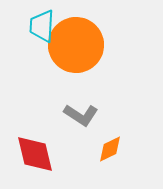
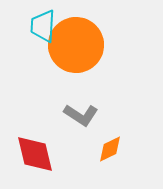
cyan trapezoid: moved 1 px right
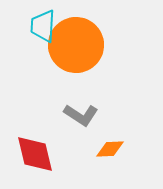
orange diamond: rotated 24 degrees clockwise
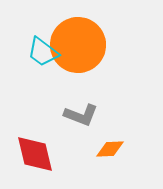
cyan trapezoid: moved 26 px down; rotated 56 degrees counterclockwise
orange circle: moved 2 px right
gray L-shape: rotated 12 degrees counterclockwise
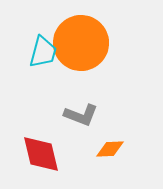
orange circle: moved 3 px right, 2 px up
cyan trapezoid: rotated 112 degrees counterclockwise
red diamond: moved 6 px right
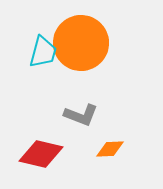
red diamond: rotated 63 degrees counterclockwise
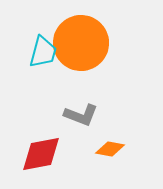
orange diamond: rotated 12 degrees clockwise
red diamond: rotated 24 degrees counterclockwise
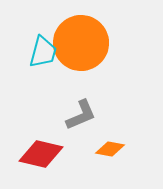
gray L-shape: rotated 44 degrees counterclockwise
red diamond: rotated 24 degrees clockwise
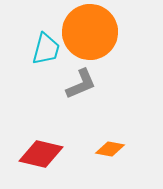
orange circle: moved 9 px right, 11 px up
cyan trapezoid: moved 3 px right, 3 px up
gray L-shape: moved 31 px up
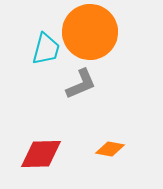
red diamond: rotated 15 degrees counterclockwise
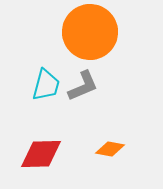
cyan trapezoid: moved 36 px down
gray L-shape: moved 2 px right, 2 px down
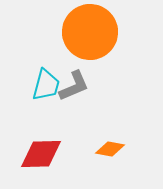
gray L-shape: moved 9 px left
